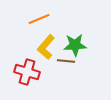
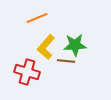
orange line: moved 2 px left, 1 px up
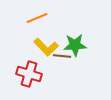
yellow L-shape: rotated 85 degrees counterclockwise
brown line: moved 4 px left, 5 px up
red cross: moved 2 px right, 2 px down
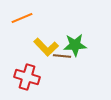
orange line: moved 15 px left
red cross: moved 2 px left, 3 px down
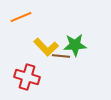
orange line: moved 1 px left, 1 px up
brown line: moved 1 px left
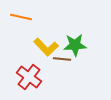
orange line: rotated 35 degrees clockwise
brown line: moved 1 px right, 3 px down
red cross: moved 2 px right; rotated 20 degrees clockwise
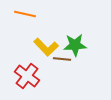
orange line: moved 4 px right, 3 px up
red cross: moved 2 px left, 1 px up
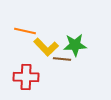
orange line: moved 17 px down
red cross: moved 1 px left, 1 px down; rotated 35 degrees counterclockwise
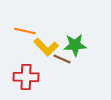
brown line: rotated 18 degrees clockwise
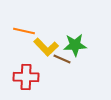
orange line: moved 1 px left
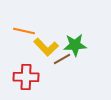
brown line: rotated 54 degrees counterclockwise
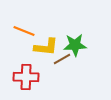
orange line: rotated 10 degrees clockwise
yellow L-shape: rotated 40 degrees counterclockwise
